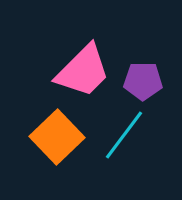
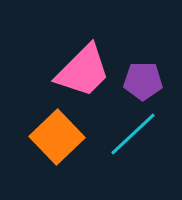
cyan line: moved 9 px right, 1 px up; rotated 10 degrees clockwise
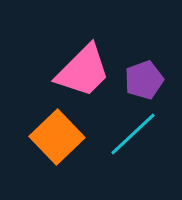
purple pentagon: moved 1 px right, 1 px up; rotated 21 degrees counterclockwise
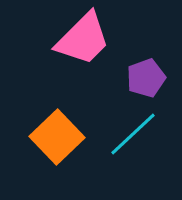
pink trapezoid: moved 32 px up
purple pentagon: moved 2 px right, 2 px up
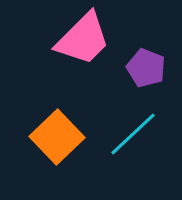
purple pentagon: moved 10 px up; rotated 30 degrees counterclockwise
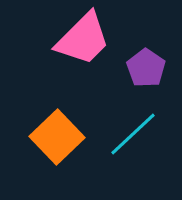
purple pentagon: rotated 12 degrees clockwise
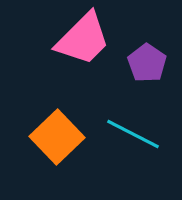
purple pentagon: moved 1 px right, 5 px up
cyan line: rotated 70 degrees clockwise
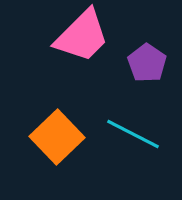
pink trapezoid: moved 1 px left, 3 px up
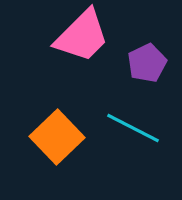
purple pentagon: rotated 12 degrees clockwise
cyan line: moved 6 px up
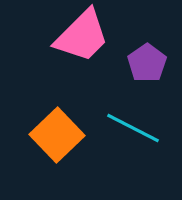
purple pentagon: rotated 9 degrees counterclockwise
orange square: moved 2 px up
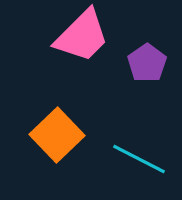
cyan line: moved 6 px right, 31 px down
